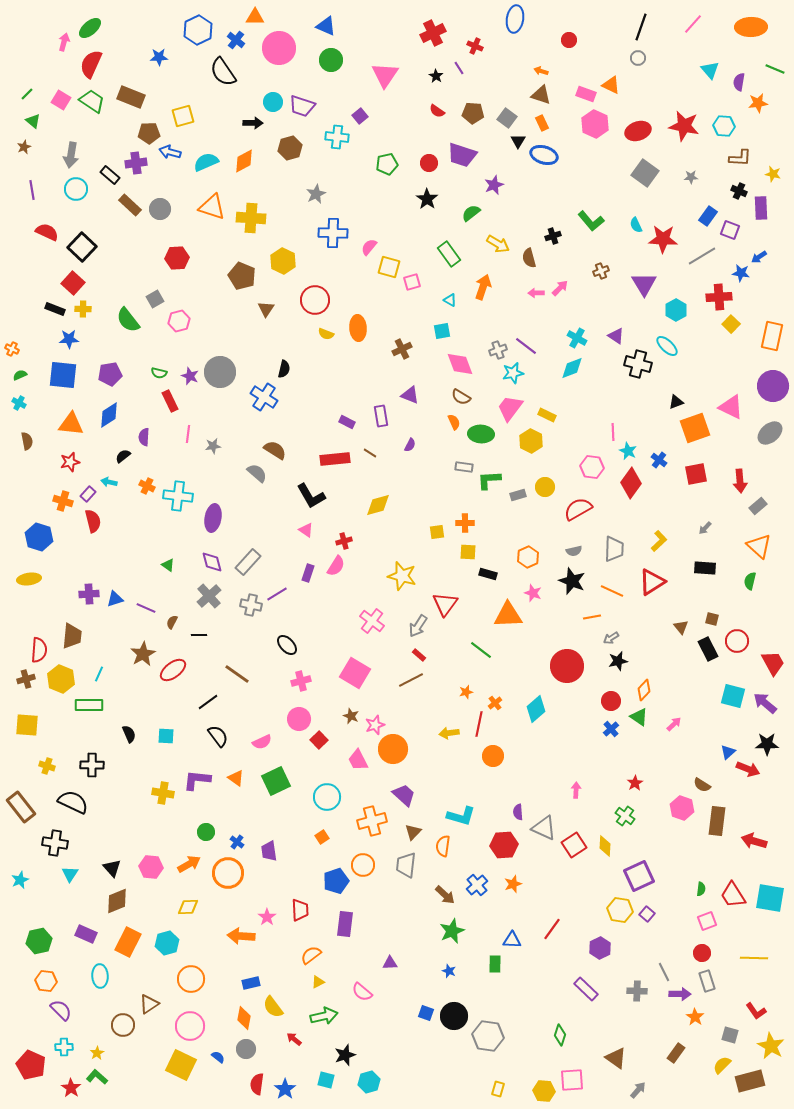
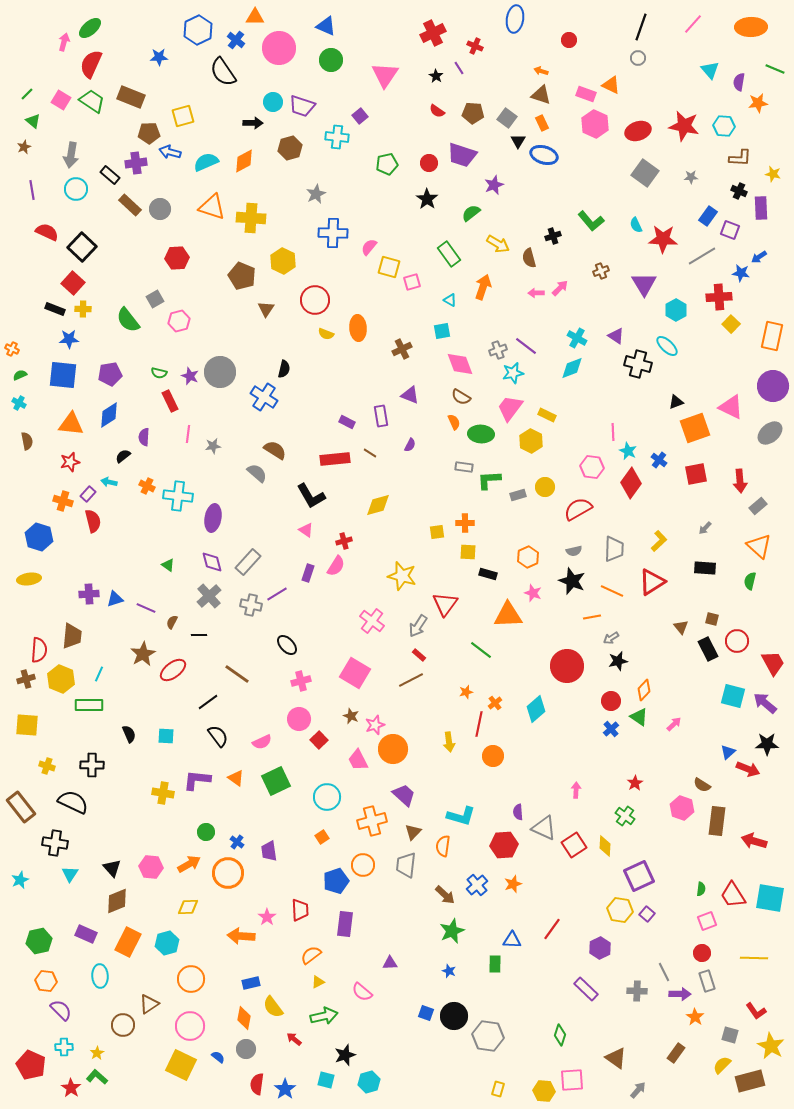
yellow arrow at (449, 733): moved 9 px down; rotated 90 degrees counterclockwise
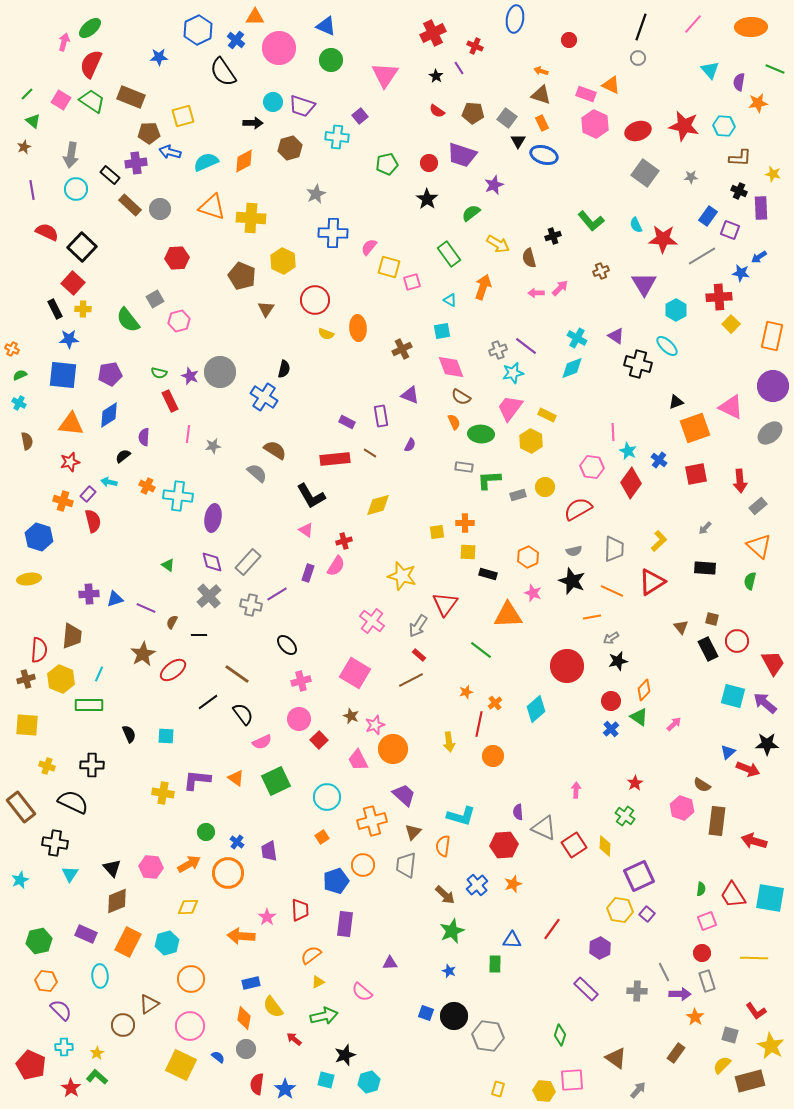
black rectangle at (55, 309): rotated 42 degrees clockwise
pink diamond at (460, 364): moved 9 px left, 3 px down
black semicircle at (218, 736): moved 25 px right, 22 px up
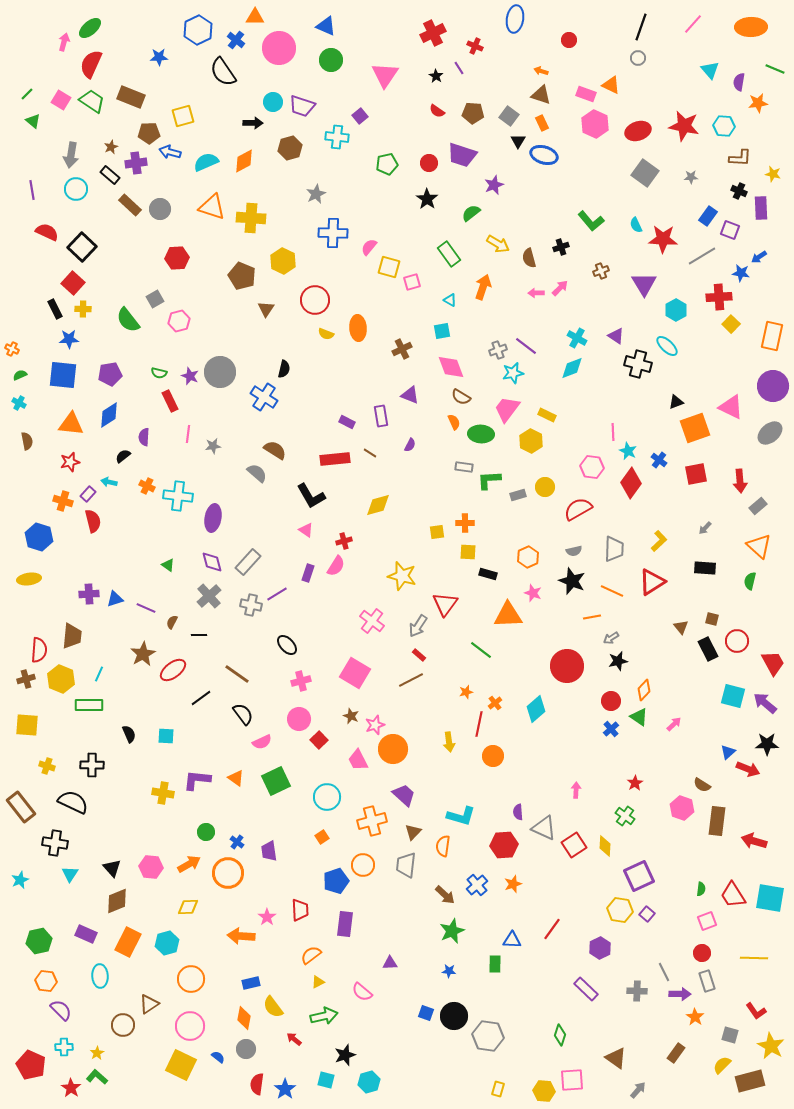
gray square at (507, 118): moved 2 px right, 2 px up
brown star at (24, 147): moved 87 px right
black cross at (553, 236): moved 8 px right, 11 px down
pink trapezoid at (510, 408): moved 3 px left, 1 px down
black line at (208, 702): moved 7 px left, 4 px up
blue star at (449, 971): rotated 16 degrees counterclockwise
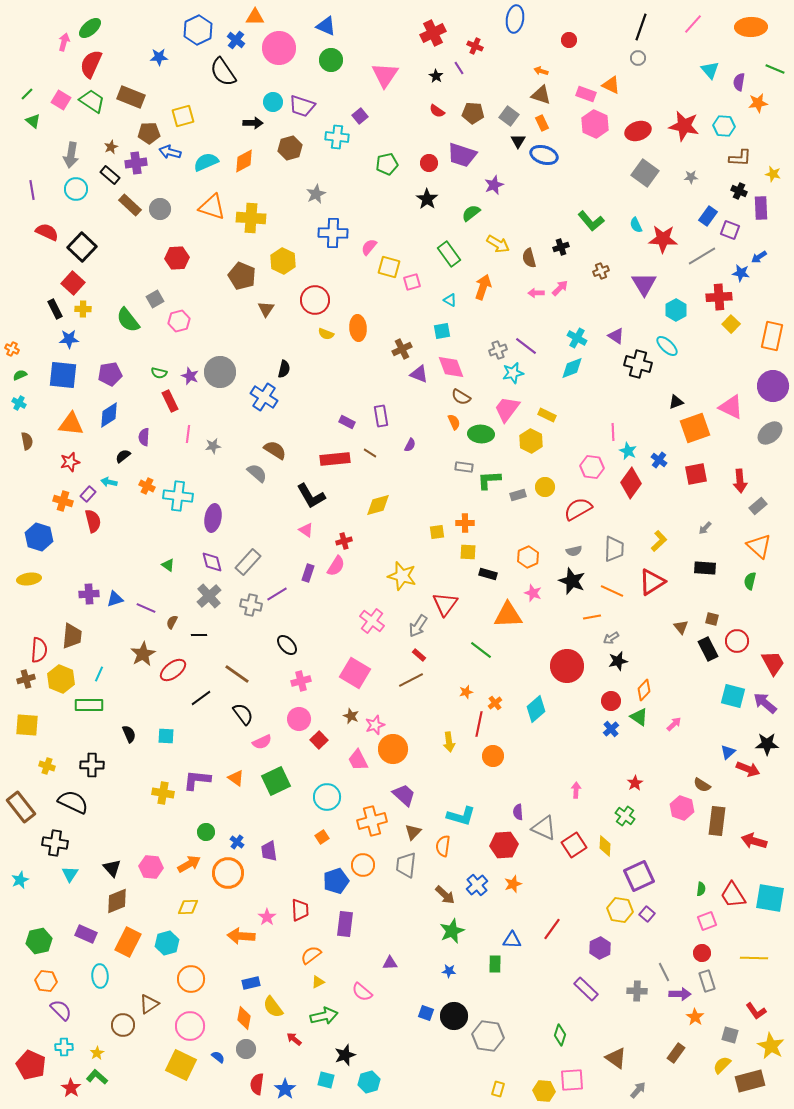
purple triangle at (410, 395): moved 9 px right, 21 px up
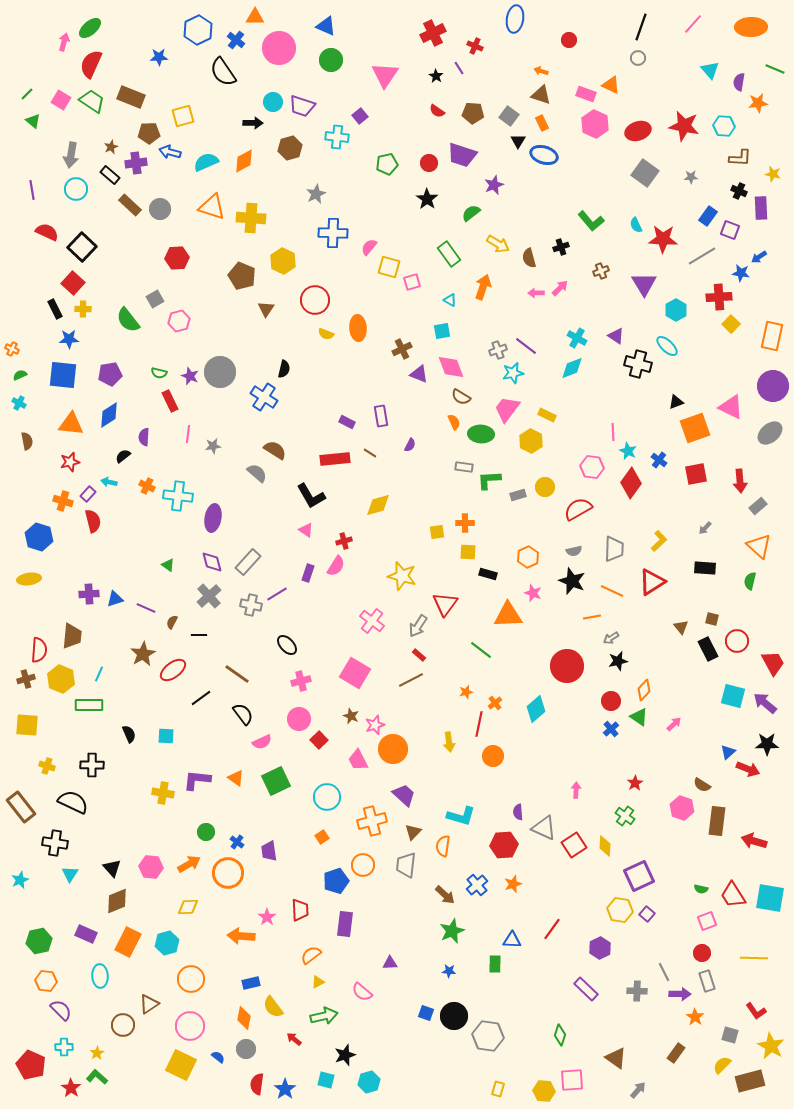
green semicircle at (701, 889): rotated 96 degrees clockwise
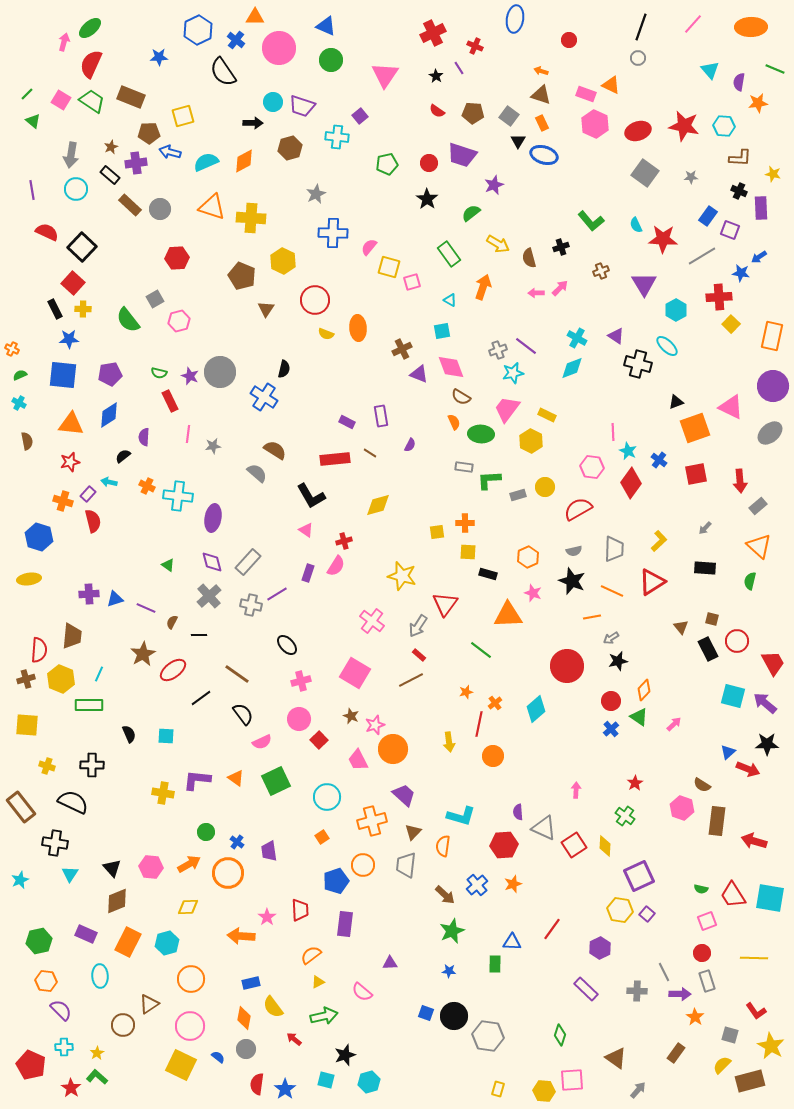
blue triangle at (512, 940): moved 2 px down
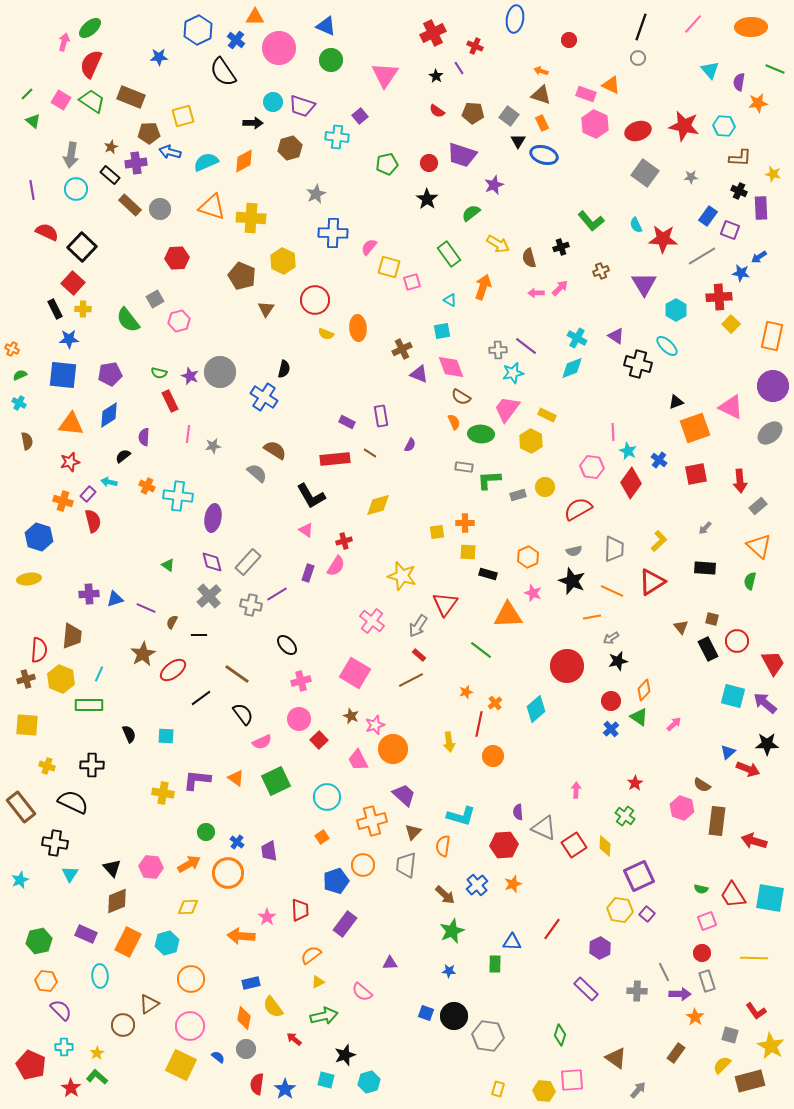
gray cross at (498, 350): rotated 18 degrees clockwise
purple rectangle at (345, 924): rotated 30 degrees clockwise
